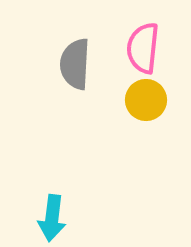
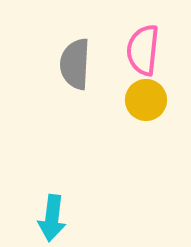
pink semicircle: moved 2 px down
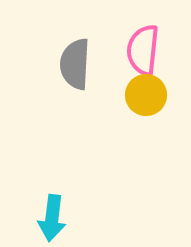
yellow circle: moved 5 px up
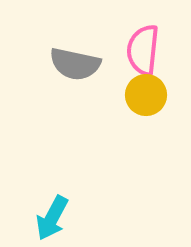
gray semicircle: rotated 81 degrees counterclockwise
cyan arrow: rotated 21 degrees clockwise
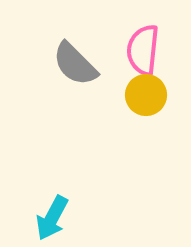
gray semicircle: rotated 33 degrees clockwise
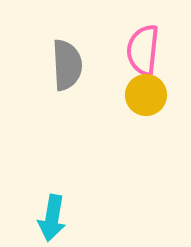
gray semicircle: moved 8 px left, 1 px down; rotated 138 degrees counterclockwise
cyan arrow: rotated 18 degrees counterclockwise
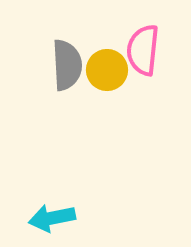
yellow circle: moved 39 px left, 25 px up
cyan arrow: rotated 69 degrees clockwise
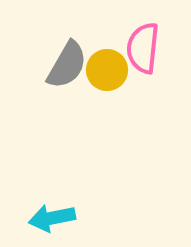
pink semicircle: moved 2 px up
gray semicircle: rotated 33 degrees clockwise
